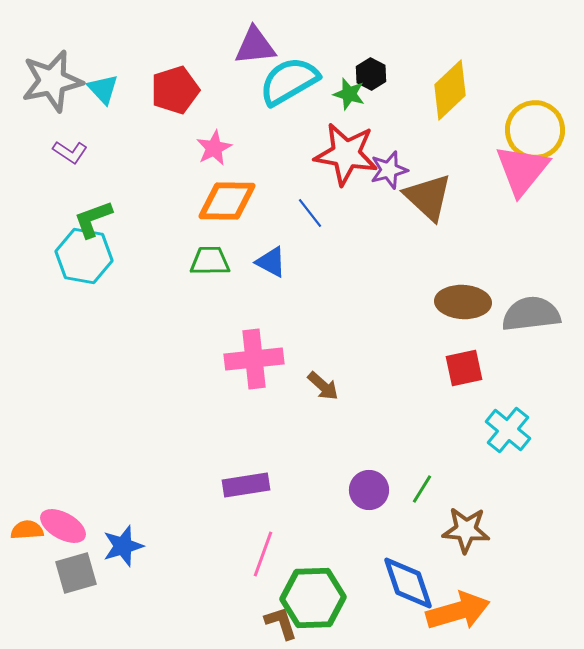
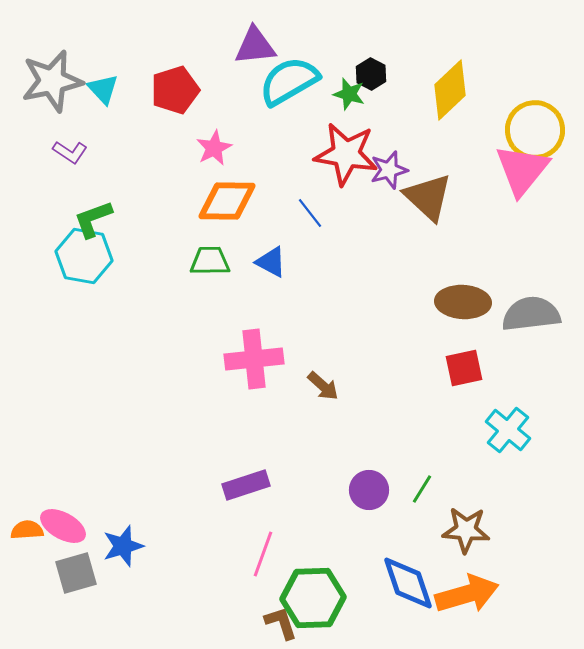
purple rectangle: rotated 9 degrees counterclockwise
orange arrow: moved 9 px right, 17 px up
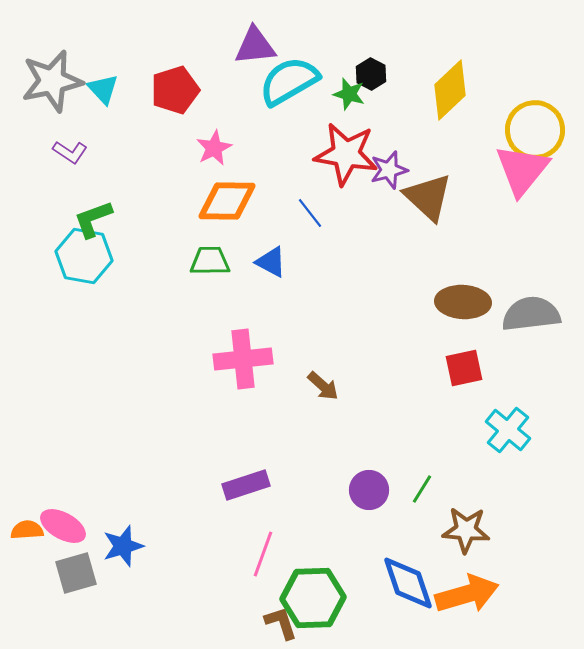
pink cross: moved 11 px left
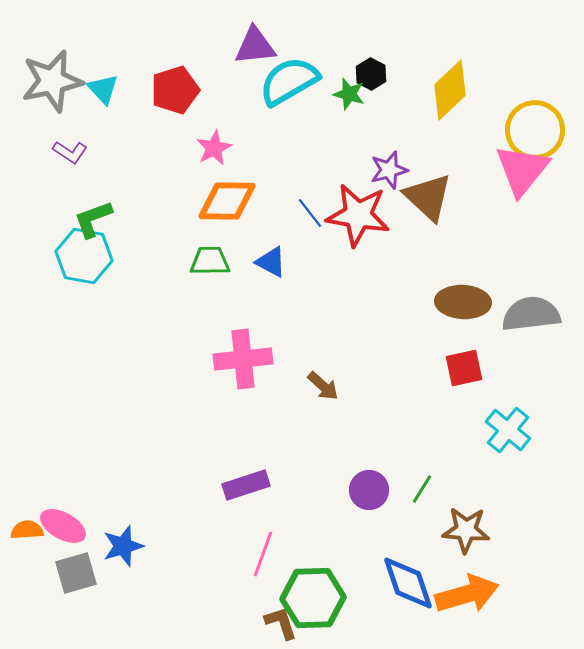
red star: moved 12 px right, 61 px down
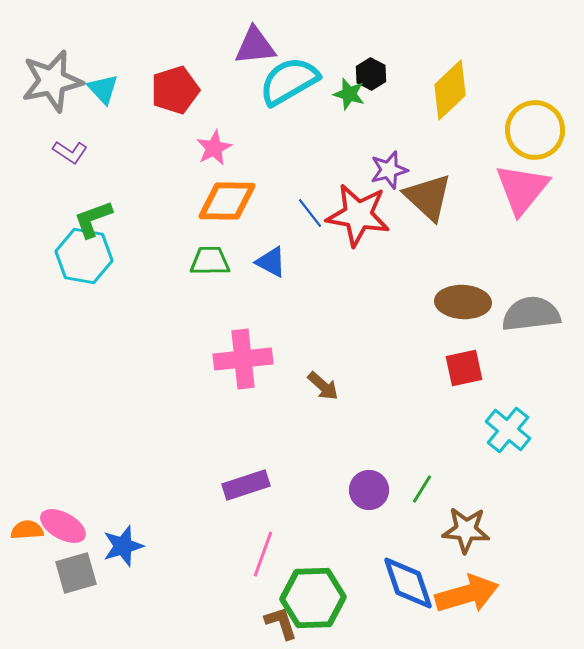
pink triangle: moved 19 px down
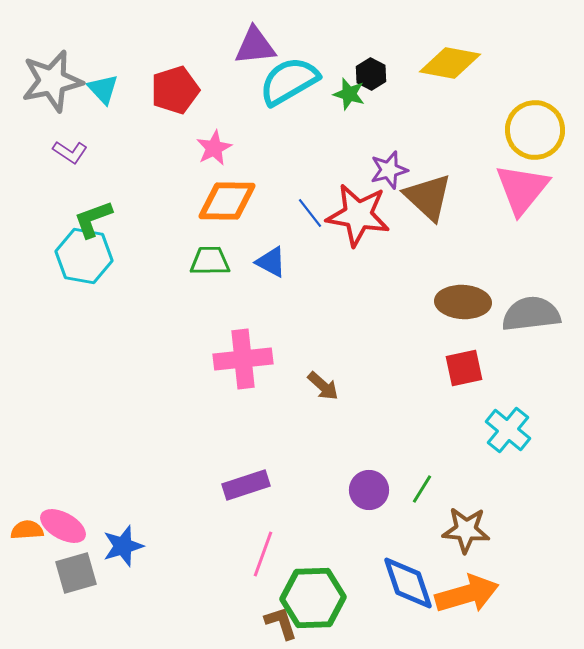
yellow diamond: moved 27 px up; rotated 54 degrees clockwise
